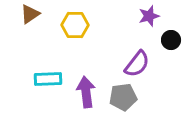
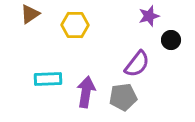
purple arrow: rotated 16 degrees clockwise
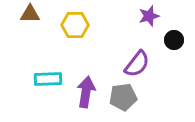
brown triangle: rotated 35 degrees clockwise
black circle: moved 3 px right
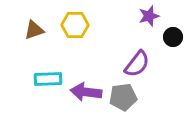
brown triangle: moved 4 px right, 16 px down; rotated 20 degrees counterclockwise
black circle: moved 1 px left, 3 px up
purple arrow: rotated 92 degrees counterclockwise
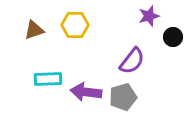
purple semicircle: moved 5 px left, 3 px up
gray pentagon: rotated 8 degrees counterclockwise
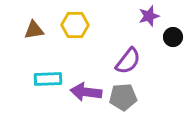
brown triangle: rotated 10 degrees clockwise
purple semicircle: moved 4 px left
gray pentagon: rotated 12 degrees clockwise
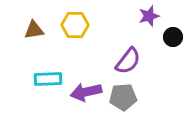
purple arrow: rotated 20 degrees counterclockwise
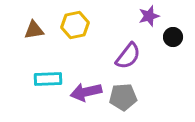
yellow hexagon: rotated 12 degrees counterclockwise
purple semicircle: moved 5 px up
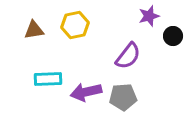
black circle: moved 1 px up
